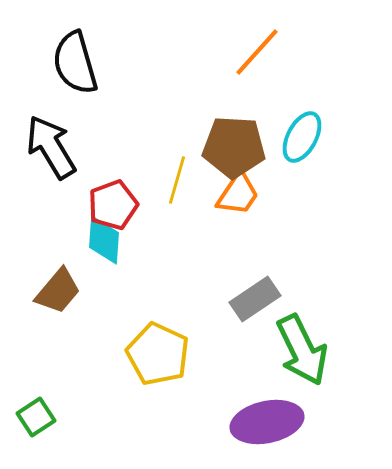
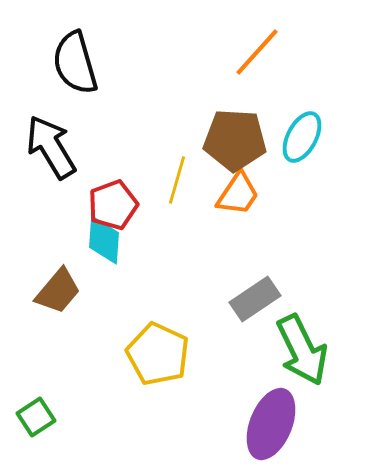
brown pentagon: moved 1 px right, 7 px up
purple ellipse: moved 4 px right, 2 px down; rotated 56 degrees counterclockwise
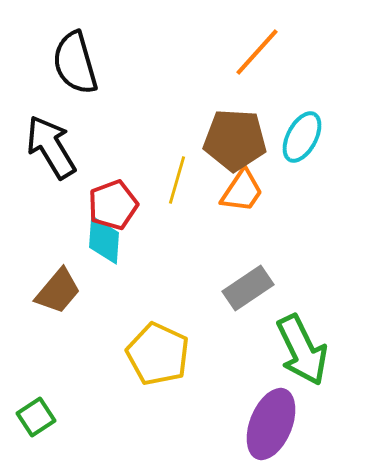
orange trapezoid: moved 4 px right, 3 px up
gray rectangle: moved 7 px left, 11 px up
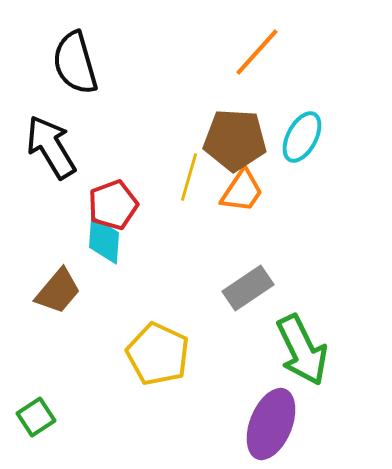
yellow line: moved 12 px right, 3 px up
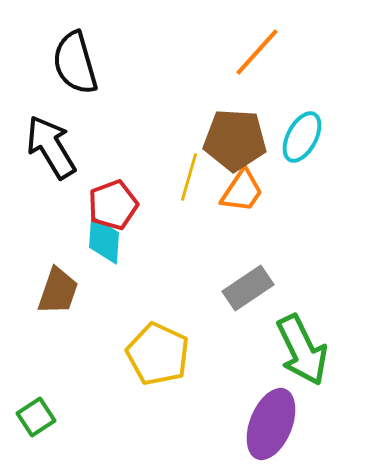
brown trapezoid: rotated 21 degrees counterclockwise
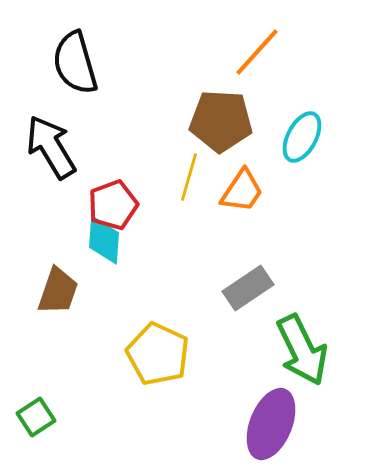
brown pentagon: moved 14 px left, 19 px up
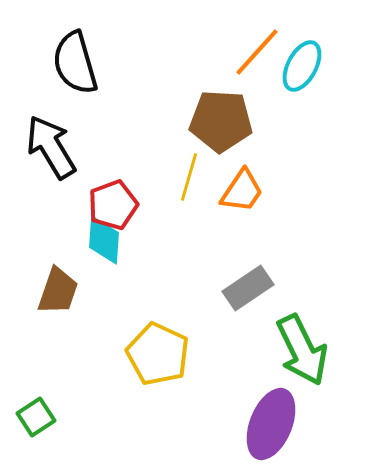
cyan ellipse: moved 71 px up
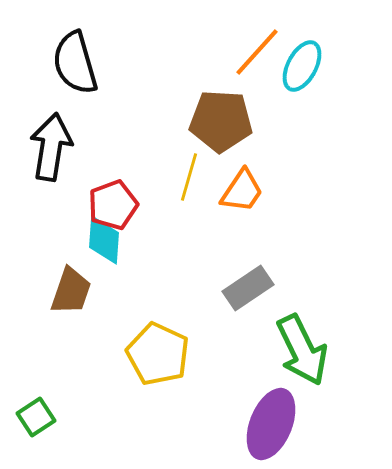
black arrow: rotated 40 degrees clockwise
brown trapezoid: moved 13 px right
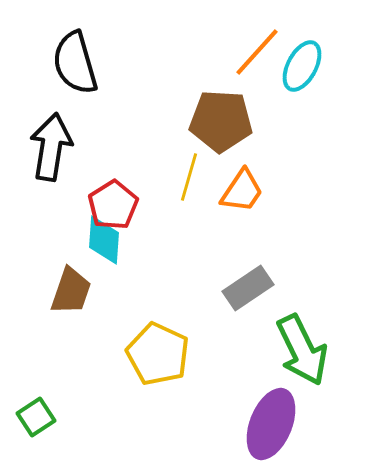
red pentagon: rotated 12 degrees counterclockwise
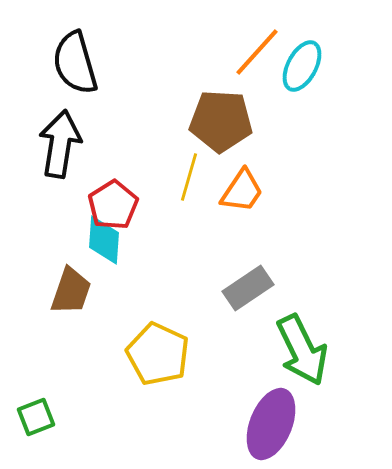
black arrow: moved 9 px right, 3 px up
green square: rotated 12 degrees clockwise
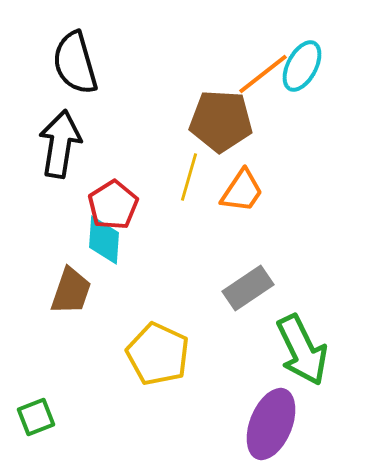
orange line: moved 6 px right, 22 px down; rotated 10 degrees clockwise
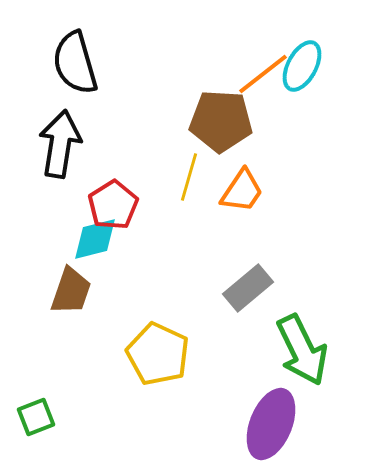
cyan diamond: moved 9 px left, 1 px up; rotated 72 degrees clockwise
gray rectangle: rotated 6 degrees counterclockwise
